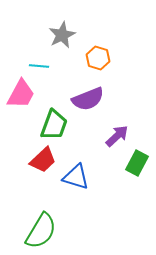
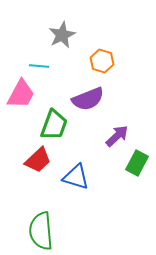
orange hexagon: moved 4 px right, 3 px down
red trapezoid: moved 5 px left
green semicircle: rotated 144 degrees clockwise
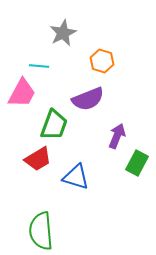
gray star: moved 1 px right, 2 px up
pink trapezoid: moved 1 px right, 1 px up
purple arrow: rotated 25 degrees counterclockwise
red trapezoid: moved 1 px up; rotated 12 degrees clockwise
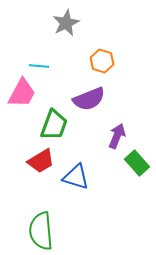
gray star: moved 3 px right, 10 px up
purple semicircle: moved 1 px right
red trapezoid: moved 3 px right, 2 px down
green rectangle: rotated 70 degrees counterclockwise
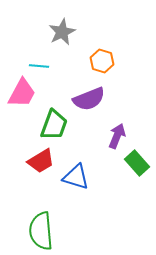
gray star: moved 4 px left, 9 px down
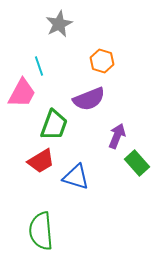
gray star: moved 3 px left, 8 px up
cyan line: rotated 66 degrees clockwise
